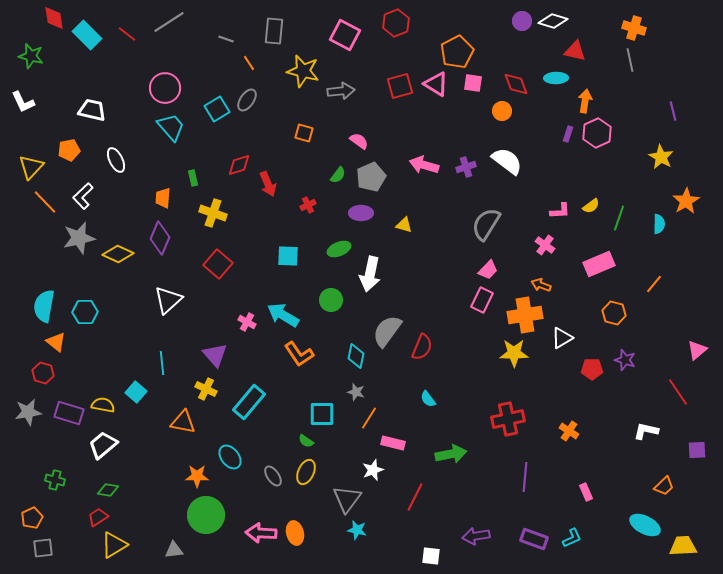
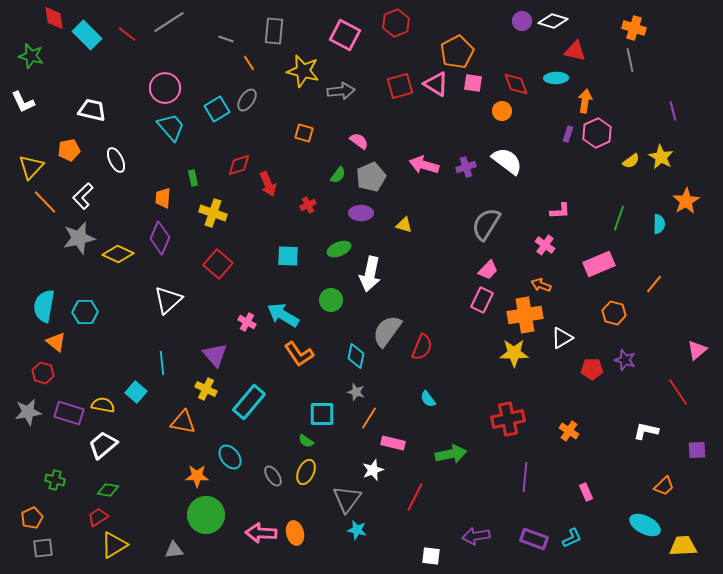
yellow semicircle at (591, 206): moved 40 px right, 45 px up
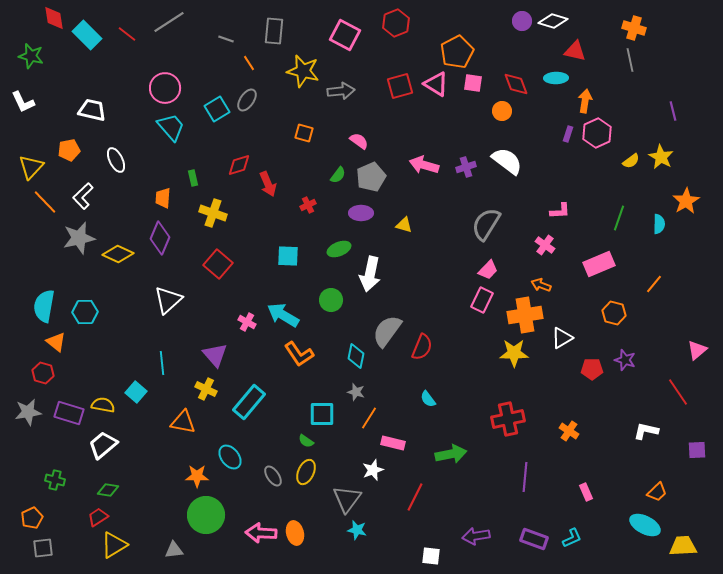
orange trapezoid at (664, 486): moved 7 px left, 6 px down
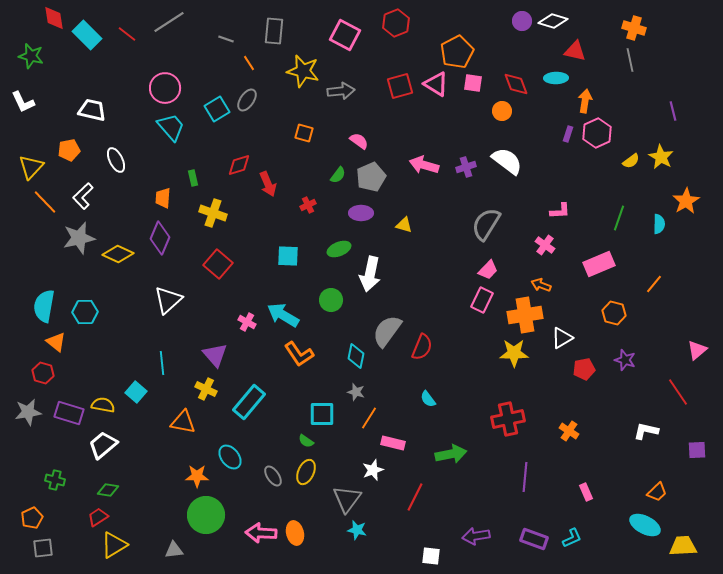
red pentagon at (592, 369): moved 8 px left; rotated 10 degrees counterclockwise
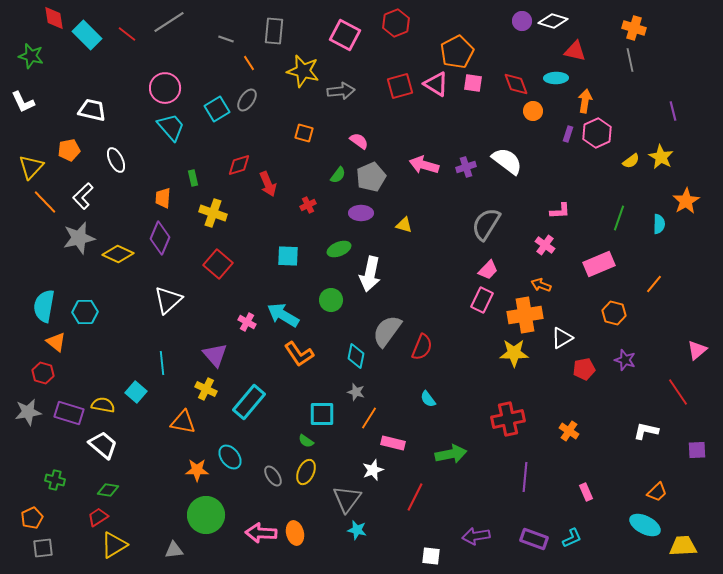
orange circle at (502, 111): moved 31 px right
white trapezoid at (103, 445): rotated 80 degrees clockwise
orange star at (197, 476): moved 6 px up
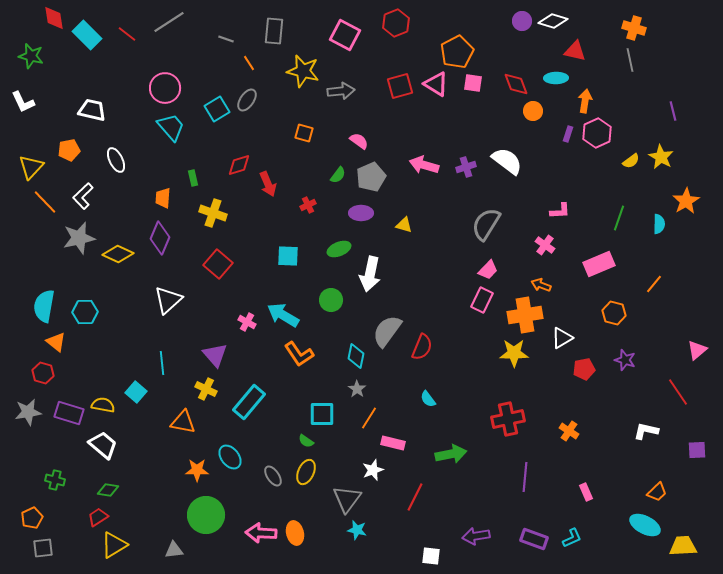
gray star at (356, 392): moved 1 px right, 3 px up; rotated 18 degrees clockwise
